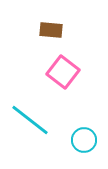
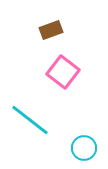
brown rectangle: rotated 25 degrees counterclockwise
cyan circle: moved 8 px down
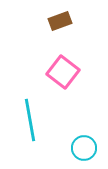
brown rectangle: moved 9 px right, 9 px up
cyan line: rotated 42 degrees clockwise
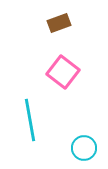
brown rectangle: moved 1 px left, 2 px down
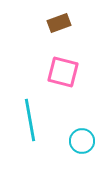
pink square: rotated 24 degrees counterclockwise
cyan circle: moved 2 px left, 7 px up
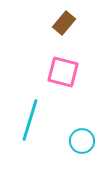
brown rectangle: moved 5 px right; rotated 30 degrees counterclockwise
cyan line: rotated 27 degrees clockwise
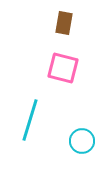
brown rectangle: rotated 30 degrees counterclockwise
pink square: moved 4 px up
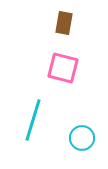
cyan line: moved 3 px right
cyan circle: moved 3 px up
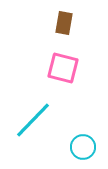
cyan line: rotated 27 degrees clockwise
cyan circle: moved 1 px right, 9 px down
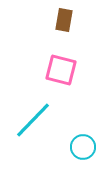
brown rectangle: moved 3 px up
pink square: moved 2 px left, 2 px down
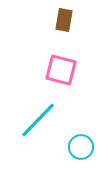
cyan line: moved 5 px right
cyan circle: moved 2 px left
